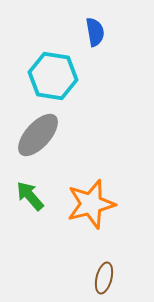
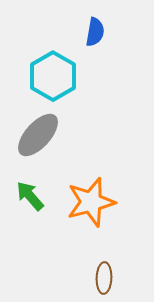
blue semicircle: rotated 20 degrees clockwise
cyan hexagon: rotated 21 degrees clockwise
orange star: moved 2 px up
brown ellipse: rotated 12 degrees counterclockwise
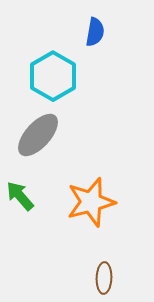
green arrow: moved 10 px left
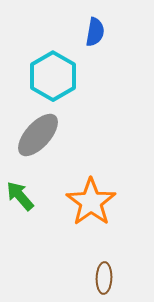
orange star: rotated 21 degrees counterclockwise
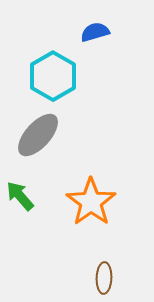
blue semicircle: rotated 116 degrees counterclockwise
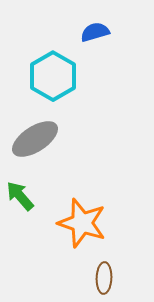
gray ellipse: moved 3 px left, 4 px down; rotated 15 degrees clockwise
orange star: moved 9 px left, 21 px down; rotated 18 degrees counterclockwise
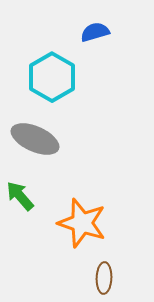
cyan hexagon: moved 1 px left, 1 px down
gray ellipse: rotated 57 degrees clockwise
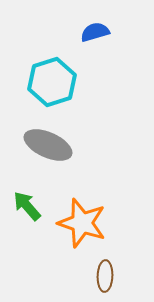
cyan hexagon: moved 5 px down; rotated 12 degrees clockwise
gray ellipse: moved 13 px right, 6 px down
green arrow: moved 7 px right, 10 px down
brown ellipse: moved 1 px right, 2 px up
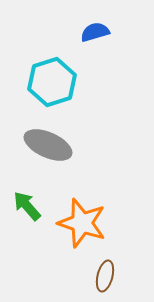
brown ellipse: rotated 12 degrees clockwise
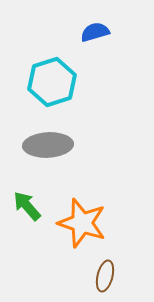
gray ellipse: rotated 27 degrees counterclockwise
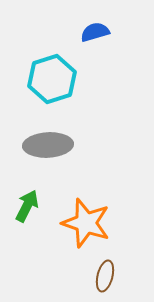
cyan hexagon: moved 3 px up
green arrow: rotated 68 degrees clockwise
orange star: moved 4 px right
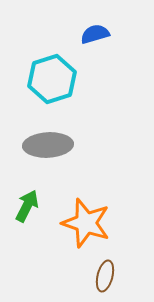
blue semicircle: moved 2 px down
